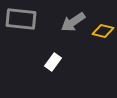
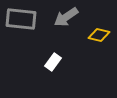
gray arrow: moved 7 px left, 5 px up
yellow diamond: moved 4 px left, 4 px down
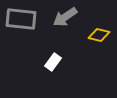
gray arrow: moved 1 px left
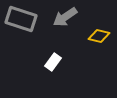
gray rectangle: rotated 12 degrees clockwise
yellow diamond: moved 1 px down
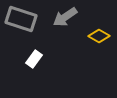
yellow diamond: rotated 15 degrees clockwise
white rectangle: moved 19 px left, 3 px up
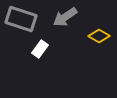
white rectangle: moved 6 px right, 10 px up
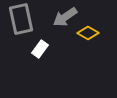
gray rectangle: rotated 60 degrees clockwise
yellow diamond: moved 11 px left, 3 px up
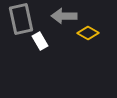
gray arrow: moved 1 px left, 1 px up; rotated 35 degrees clockwise
white rectangle: moved 8 px up; rotated 66 degrees counterclockwise
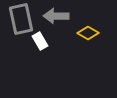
gray arrow: moved 8 px left
